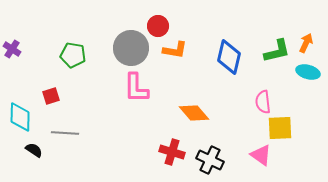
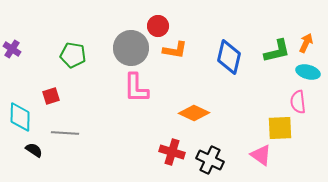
pink semicircle: moved 35 px right
orange diamond: rotated 24 degrees counterclockwise
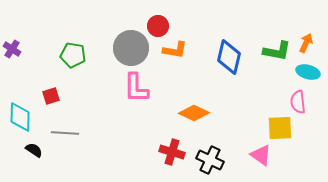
green L-shape: rotated 24 degrees clockwise
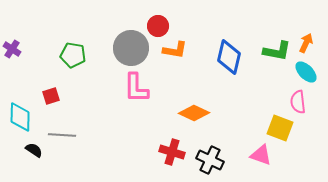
cyan ellipse: moved 2 px left; rotated 30 degrees clockwise
yellow square: rotated 24 degrees clockwise
gray line: moved 3 px left, 2 px down
pink triangle: rotated 15 degrees counterclockwise
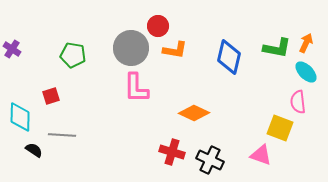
green L-shape: moved 3 px up
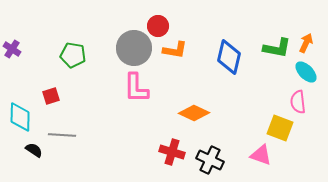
gray circle: moved 3 px right
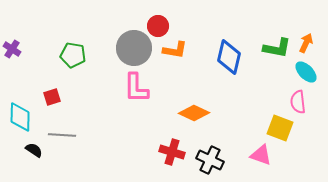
red square: moved 1 px right, 1 px down
